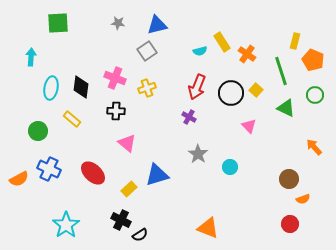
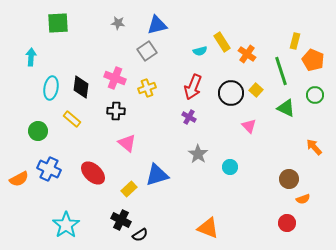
red arrow at (197, 87): moved 4 px left
red circle at (290, 224): moved 3 px left, 1 px up
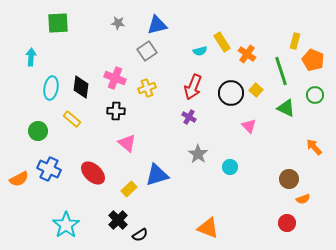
black cross at (121, 220): moved 3 px left; rotated 18 degrees clockwise
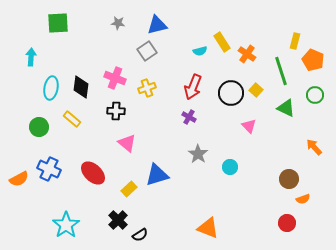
green circle at (38, 131): moved 1 px right, 4 px up
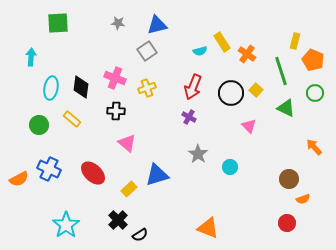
green circle at (315, 95): moved 2 px up
green circle at (39, 127): moved 2 px up
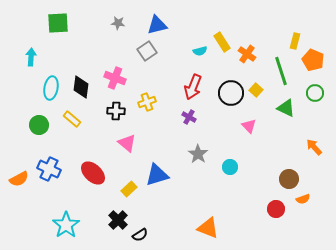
yellow cross at (147, 88): moved 14 px down
red circle at (287, 223): moved 11 px left, 14 px up
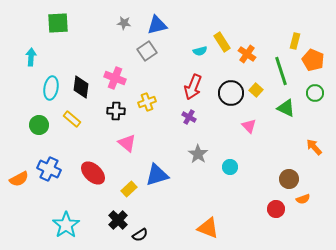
gray star at (118, 23): moved 6 px right
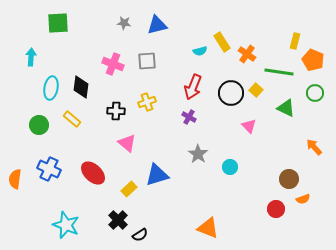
gray square at (147, 51): moved 10 px down; rotated 30 degrees clockwise
green line at (281, 71): moved 2 px left, 1 px down; rotated 64 degrees counterclockwise
pink cross at (115, 78): moved 2 px left, 14 px up
orange semicircle at (19, 179): moved 4 px left; rotated 126 degrees clockwise
cyan star at (66, 225): rotated 16 degrees counterclockwise
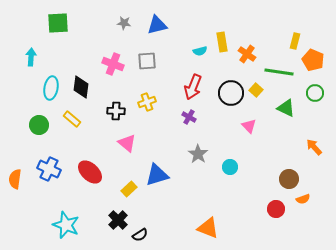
yellow rectangle at (222, 42): rotated 24 degrees clockwise
red ellipse at (93, 173): moved 3 px left, 1 px up
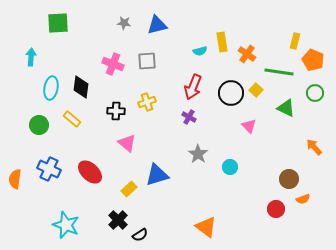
orange triangle at (208, 228): moved 2 px left, 1 px up; rotated 15 degrees clockwise
